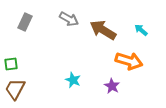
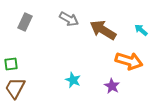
brown trapezoid: moved 1 px up
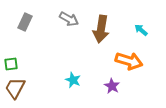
brown arrow: moved 2 px left, 1 px up; rotated 112 degrees counterclockwise
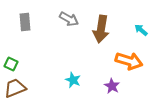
gray rectangle: rotated 30 degrees counterclockwise
green square: rotated 32 degrees clockwise
brown trapezoid: rotated 40 degrees clockwise
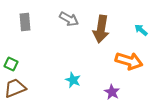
purple star: moved 6 px down
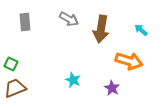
purple star: moved 4 px up
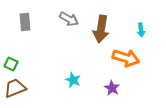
cyan arrow: rotated 136 degrees counterclockwise
orange arrow: moved 3 px left, 3 px up
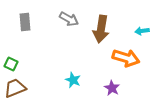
cyan arrow: moved 1 px right, 1 px down; rotated 88 degrees clockwise
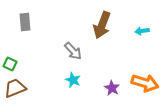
gray arrow: moved 4 px right, 32 px down; rotated 18 degrees clockwise
brown arrow: moved 1 px right, 4 px up; rotated 12 degrees clockwise
orange arrow: moved 19 px right, 25 px down
green square: moved 1 px left
